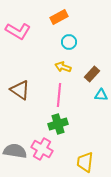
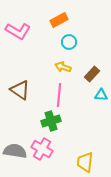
orange rectangle: moved 3 px down
green cross: moved 7 px left, 3 px up
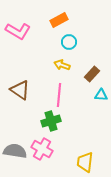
yellow arrow: moved 1 px left, 2 px up
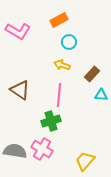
yellow trapezoid: moved 1 px up; rotated 35 degrees clockwise
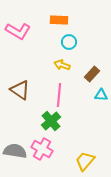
orange rectangle: rotated 30 degrees clockwise
green cross: rotated 24 degrees counterclockwise
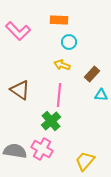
pink L-shape: rotated 15 degrees clockwise
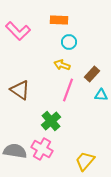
pink line: moved 9 px right, 5 px up; rotated 15 degrees clockwise
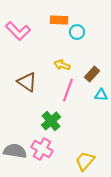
cyan circle: moved 8 px right, 10 px up
brown triangle: moved 7 px right, 8 px up
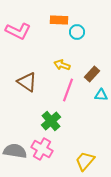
pink L-shape: rotated 20 degrees counterclockwise
